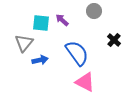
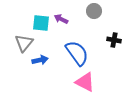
purple arrow: moved 1 px left, 1 px up; rotated 16 degrees counterclockwise
black cross: rotated 32 degrees counterclockwise
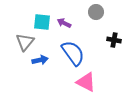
gray circle: moved 2 px right, 1 px down
purple arrow: moved 3 px right, 4 px down
cyan square: moved 1 px right, 1 px up
gray triangle: moved 1 px right, 1 px up
blue semicircle: moved 4 px left
pink triangle: moved 1 px right
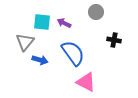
blue arrow: rotated 28 degrees clockwise
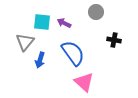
blue arrow: rotated 91 degrees clockwise
pink triangle: moved 2 px left; rotated 15 degrees clockwise
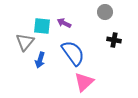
gray circle: moved 9 px right
cyan square: moved 4 px down
pink triangle: rotated 35 degrees clockwise
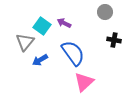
cyan square: rotated 30 degrees clockwise
blue arrow: rotated 42 degrees clockwise
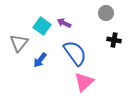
gray circle: moved 1 px right, 1 px down
gray triangle: moved 6 px left, 1 px down
blue semicircle: moved 2 px right
blue arrow: rotated 21 degrees counterclockwise
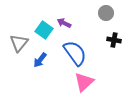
cyan square: moved 2 px right, 4 px down
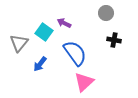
cyan square: moved 2 px down
blue arrow: moved 4 px down
